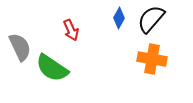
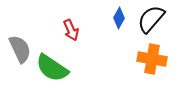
gray semicircle: moved 2 px down
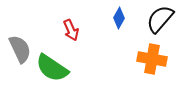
black semicircle: moved 9 px right
